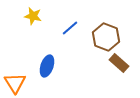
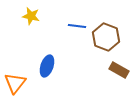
yellow star: moved 2 px left
blue line: moved 7 px right, 2 px up; rotated 48 degrees clockwise
brown rectangle: moved 7 px down; rotated 12 degrees counterclockwise
orange triangle: rotated 10 degrees clockwise
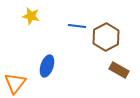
brown hexagon: rotated 12 degrees clockwise
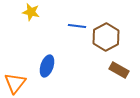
yellow star: moved 4 px up
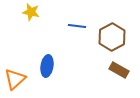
brown hexagon: moved 6 px right
blue ellipse: rotated 10 degrees counterclockwise
orange triangle: moved 4 px up; rotated 10 degrees clockwise
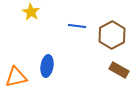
yellow star: rotated 18 degrees clockwise
brown hexagon: moved 2 px up
orange triangle: moved 1 px right, 2 px up; rotated 30 degrees clockwise
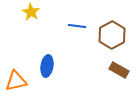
orange triangle: moved 4 px down
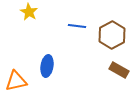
yellow star: moved 2 px left
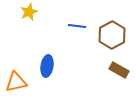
yellow star: rotated 18 degrees clockwise
orange triangle: moved 1 px down
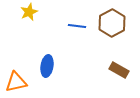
brown hexagon: moved 12 px up
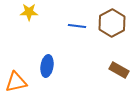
yellow star: rotated 24 degrees clockwise
